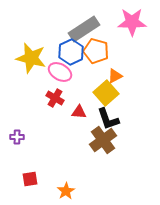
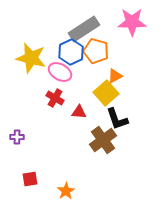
black L-shape: moved 9 px right
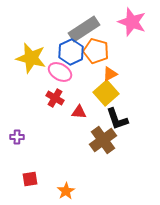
pink star: rotated 20 degrees clockwise
orange triangle: moved 5 px left, 2 px up
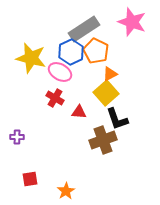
orange pentagon: rotated 10 degrees clockwise
brown cross: rotated 16 degrees clockwise
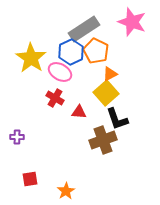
yellow star: rotated 20 degrees clockwise
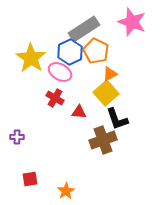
blue hexagon: moved 1 px left
